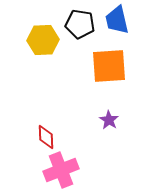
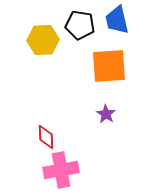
black pentagon: moved 1 px down
purple star: moved 3 px left, 6 px up
pink cross: rotated 12 degrees clockwise
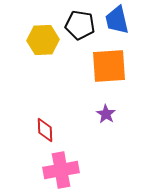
red diamond: moved 1 px left, 7 px up
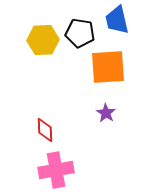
black pentagon: moved 8 px down
orange square: moved 1 px left, 1 px down
purple star: moved 1 px up
pink cross: moved 5 px left
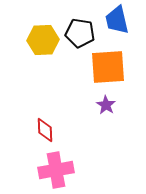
purple star: moved 8 px up
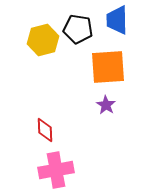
blue trapezoid: rotated 12 degrees clockwise
black pentagon: moved 2 px left, 4 px up
yellow hexagon: rotated 12 degrees counterclockwise
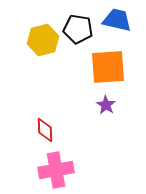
blue trapezoid: rotated 104 degrees clockwise
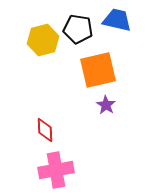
orange square: moved 10 px left, 3 px down; rotated 9 degrees counterclockwise
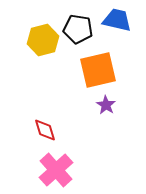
red diamond: rotated 15 degrees counterclockwise
pink cross: rotated 32 degrees counterclockwise
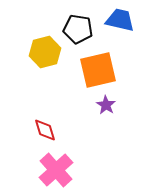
blue trapezoid: moved 3 px right
yellow hexagon: moved 2 px right, 12 px down
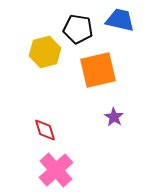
purple star: moved 8 px right, 12 px down
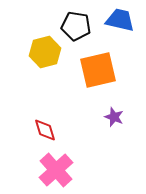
black pentagon: moved 2 px left, 3 px up
purple star: rotated 12 degrees counterclockwise
